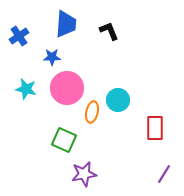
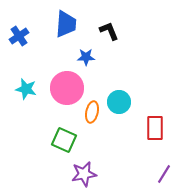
blue star: moved 34 px right
cyan circle: moved 1 px right, 2 px down
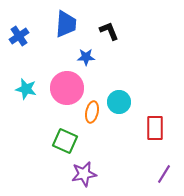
green square: moved 1 px right, 1 px down
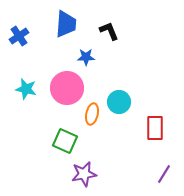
orange ellipse: moved 2 px down
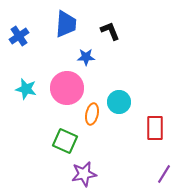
black L-shape: moved 1 px right
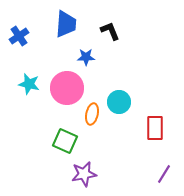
cyan star: moved 3 px right, 5 px up
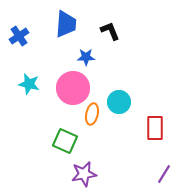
pink circle: moved 6 px right
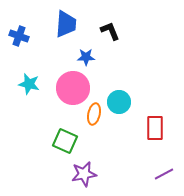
blue cross: rotated 36 degrees counterclockwise
orange ellipse: moved 2 px right
purple line: rotated 30 degrees clockwise
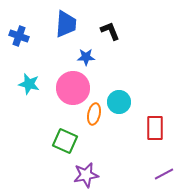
purple star: moved 2 px right, 1 px down
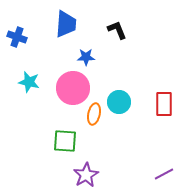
black L-shape: moved 7 px right, 1 px up
blue cross: moved 2 px left, 1 px down
cyan star: moved 2 px up
red rectangle: moved 9 px right, 24 px up
green square: rotated 20 degrees counterclockwise
purple star: rotated 20 degrees counterclockwise
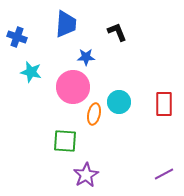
black L-shape: moved 2 px down
cyan star: moved 2 px right, 10 px up
pink circle: moved 1 px up
